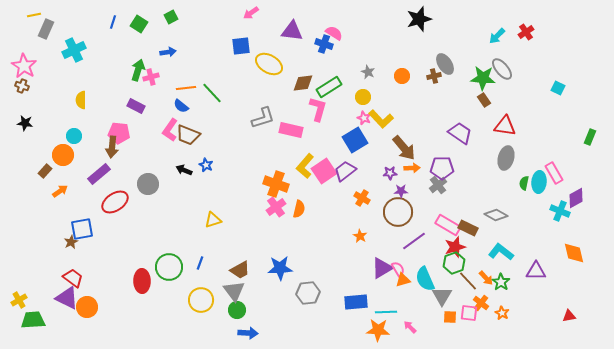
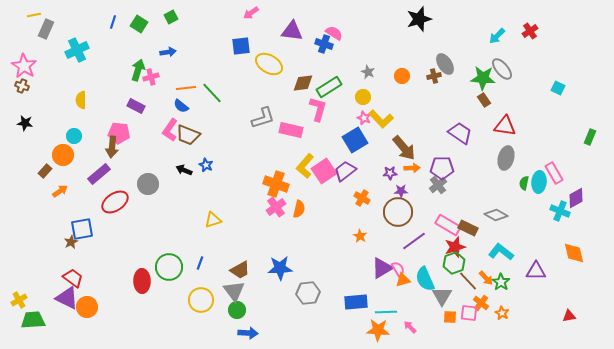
red cross at (526, 32): moved 4 px right, 1 px up
cyan cross at (74, 50): moved 3 px right
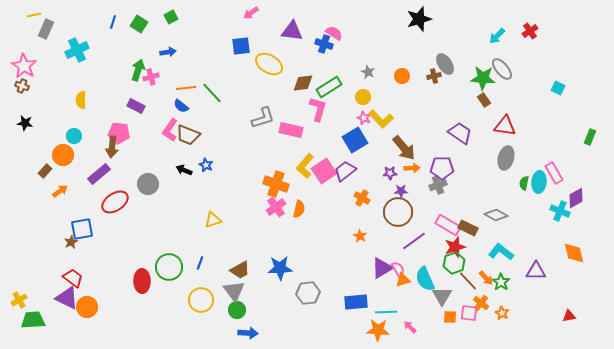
gray cross at (438, 185): rotated 18 degrees clockwise
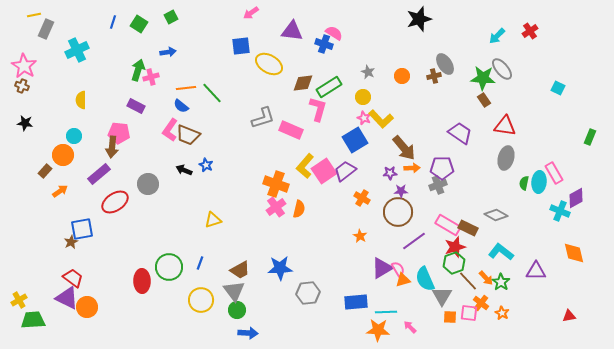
pink rectangle at (291, 130): rotated 10 degrees clockwise
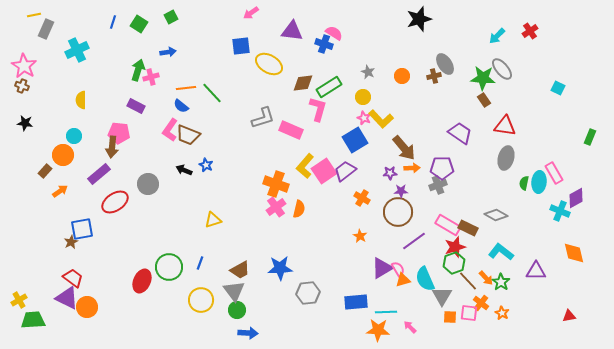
red ellipse at (142, 281): rotated 25 degrees clockwise
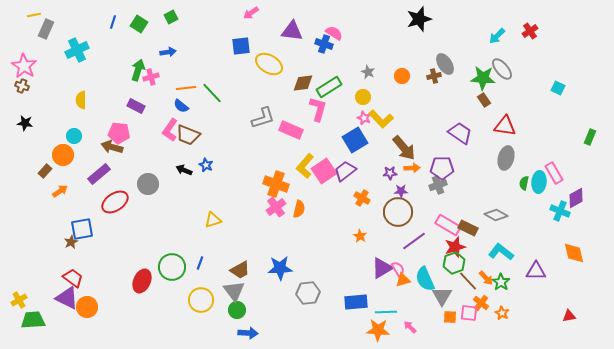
brown arrow at (112, 147): rotated 100 degrees clockwise
green circle at (169, 267): moved 3 px right
